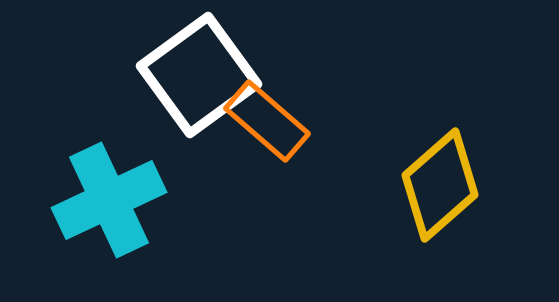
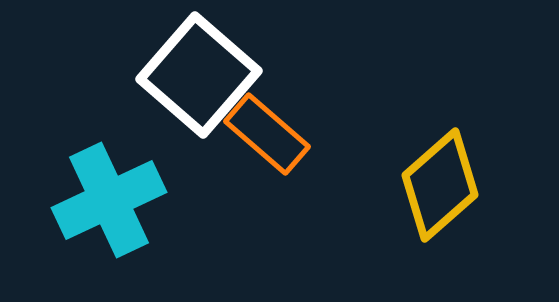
white square: rotated 13 degrees counterclockwise
orange rectangle: moved 13 px down
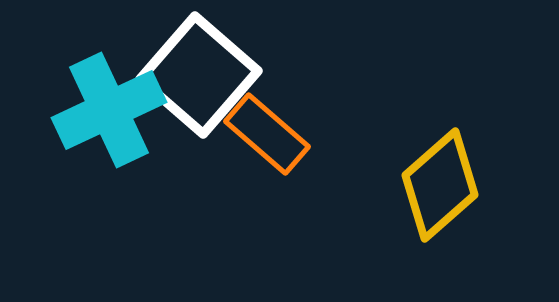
cyan cross: moved 90 px up
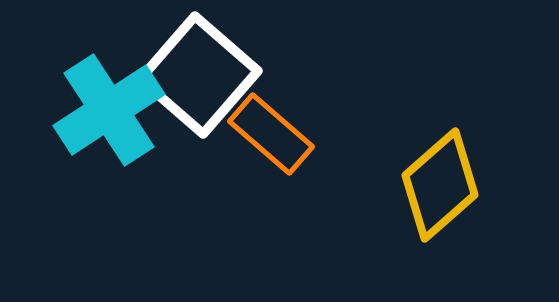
cyan cross: rotated 8 degrees counterclockwise
orange rectangle: moved 4 px right
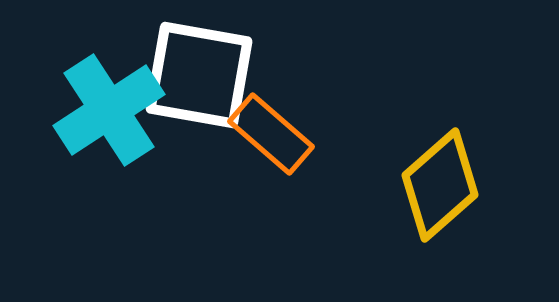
white square: rotated 31 degrees counterclockwise
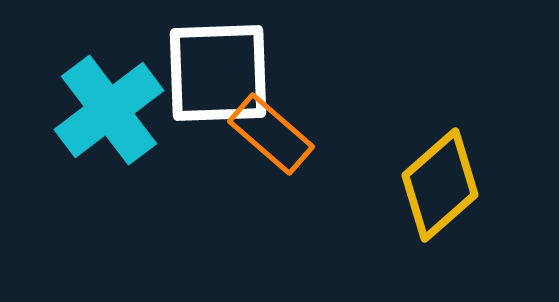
white square: moved 19 px right, 2 px up; rotated 12 degrees counterclockwise
cyan cross: rotated 4 degrees counterclockwise
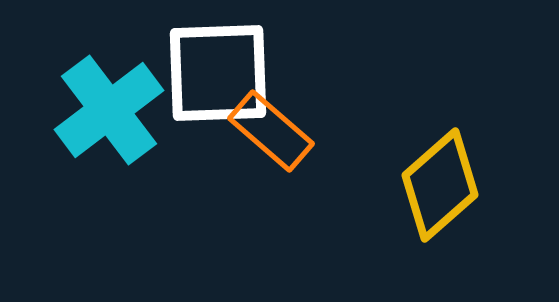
orange rectangle: moved 3 px up
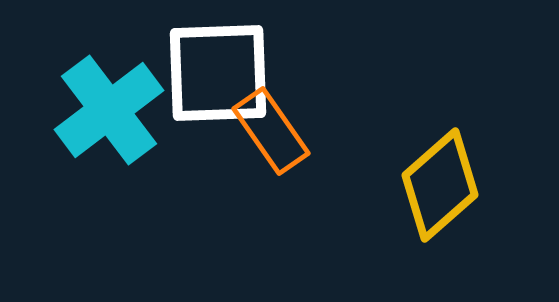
orange rectangle: rotated 14 degrees clockwise
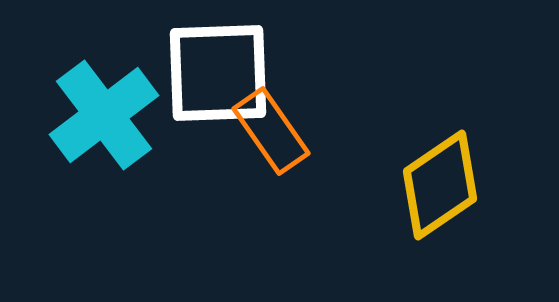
cyan cross: moved 5 px left, 5 px down
yellow diamond: rotated 7 degrees clockwise
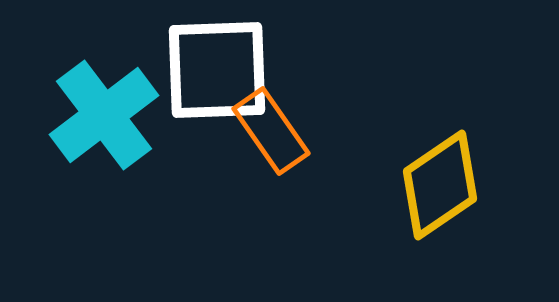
white square: moved 1 px left, 3 px up
